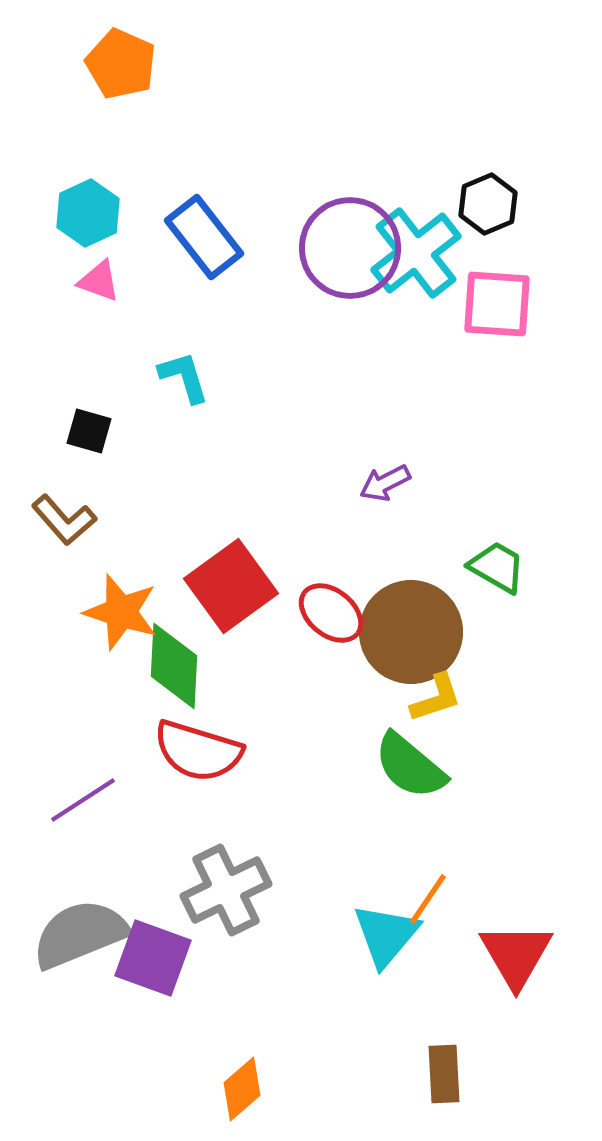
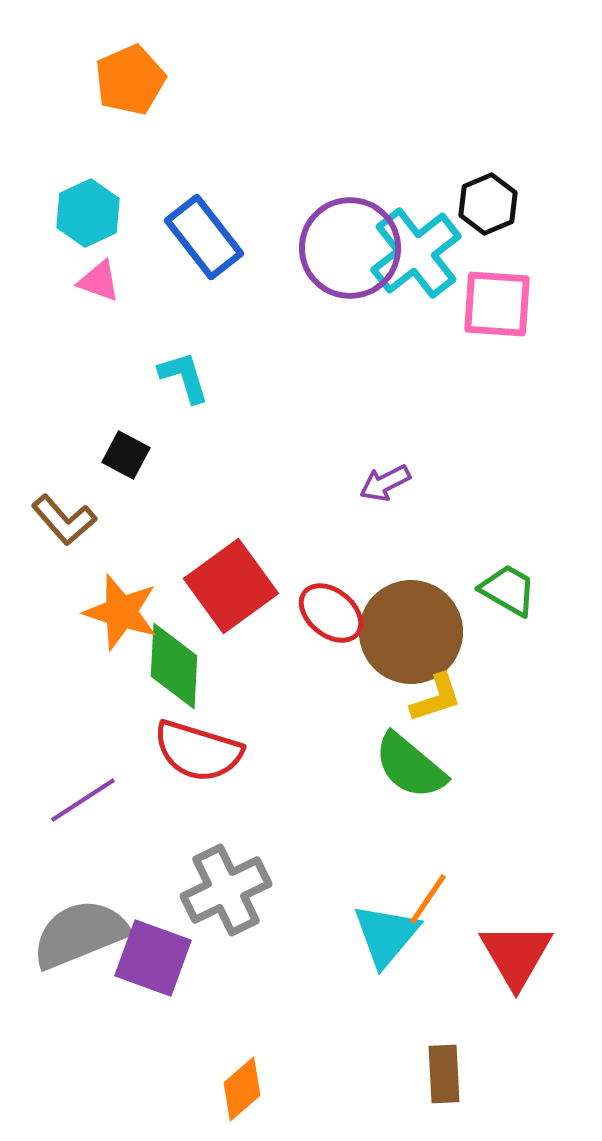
orange pentagon: moved 9 px right, 16 px down; rotated 24 degrees clockwise
black square: moved 37 px right, 24 px down; rotated 12 degrees clockwise
green trapezoid: moved 11 px right, 23 px down
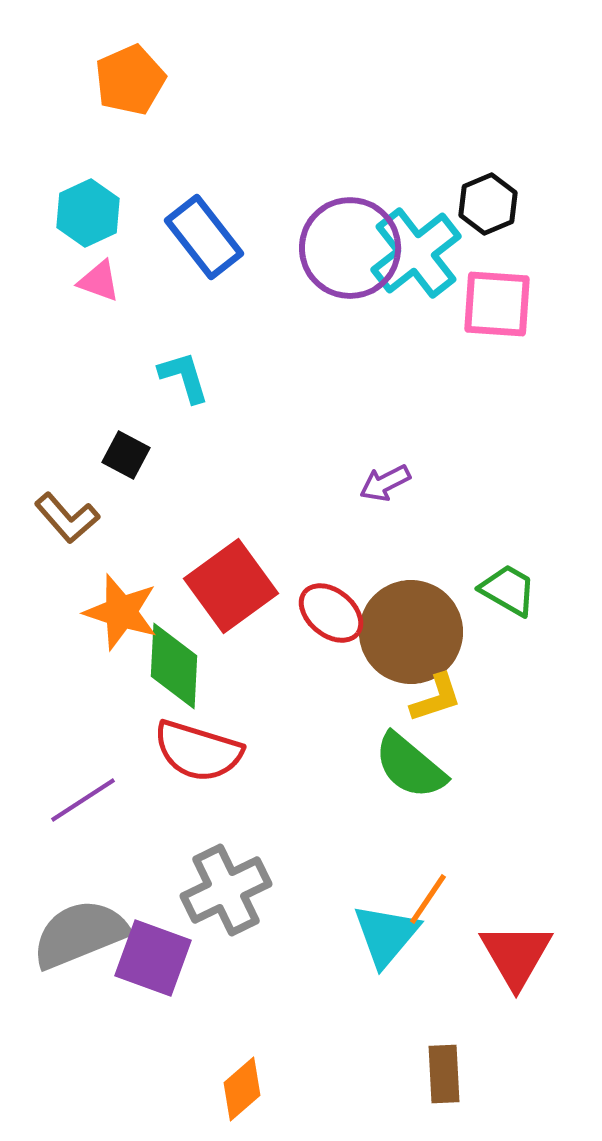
brown L-shape: moved 3 px right, 2 px up
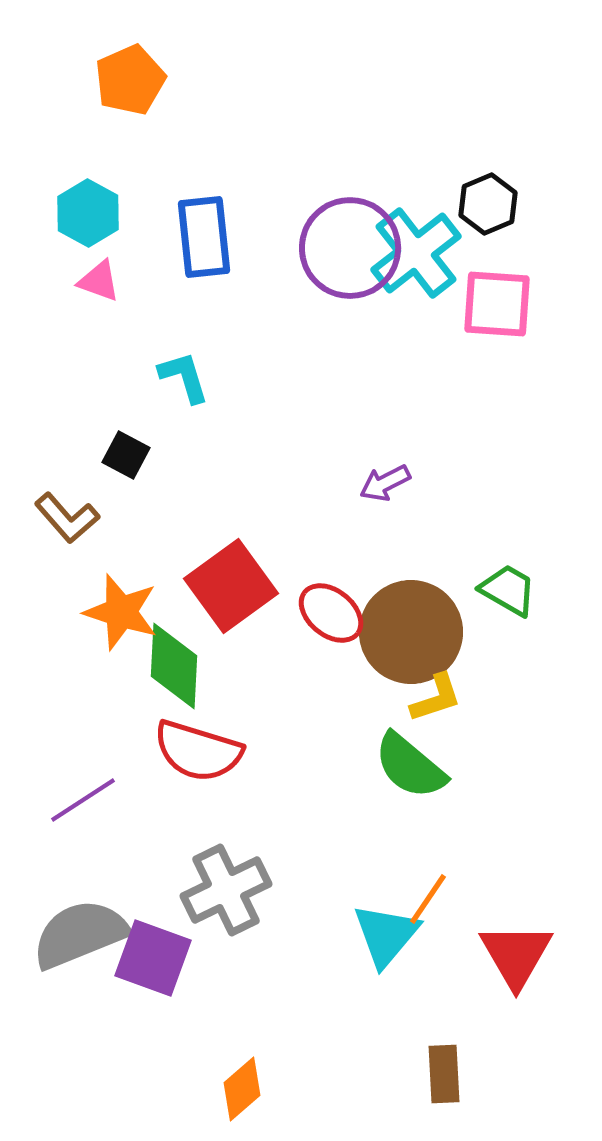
cyan hexagon: rotated 6 degrees counterclockwise
blue rectangle: rotated 32 degrees clockwise
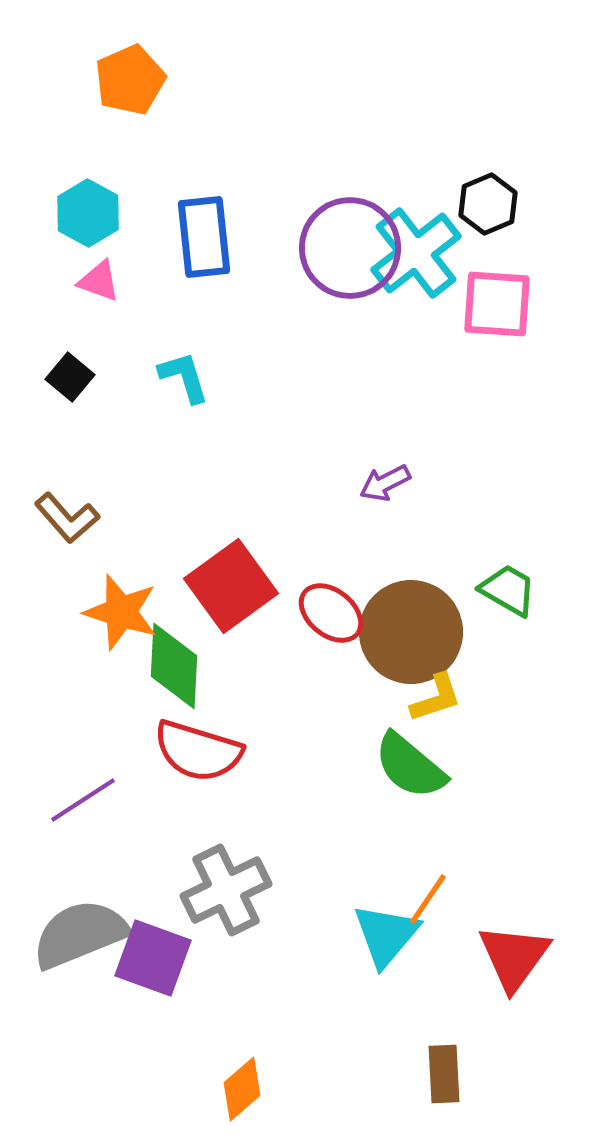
black square: moved 56 px left, 78 px up; rotated 12 degrees clockwise
red triangle: moved 2 px left, 2 px down; rotated 6 degrees clockwise
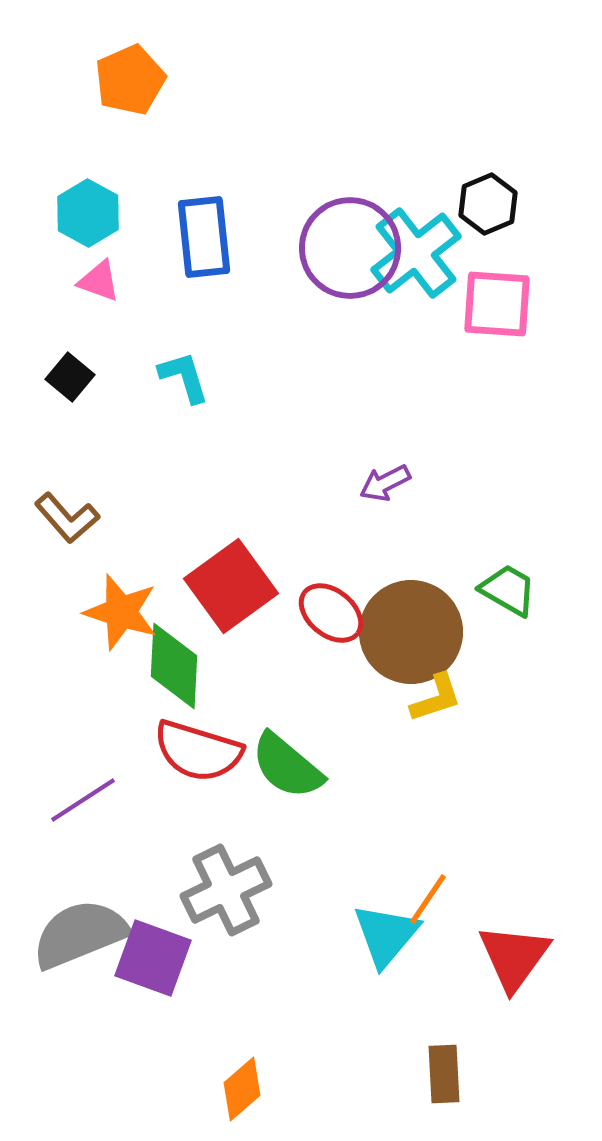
green semicircle: moved 123 px left
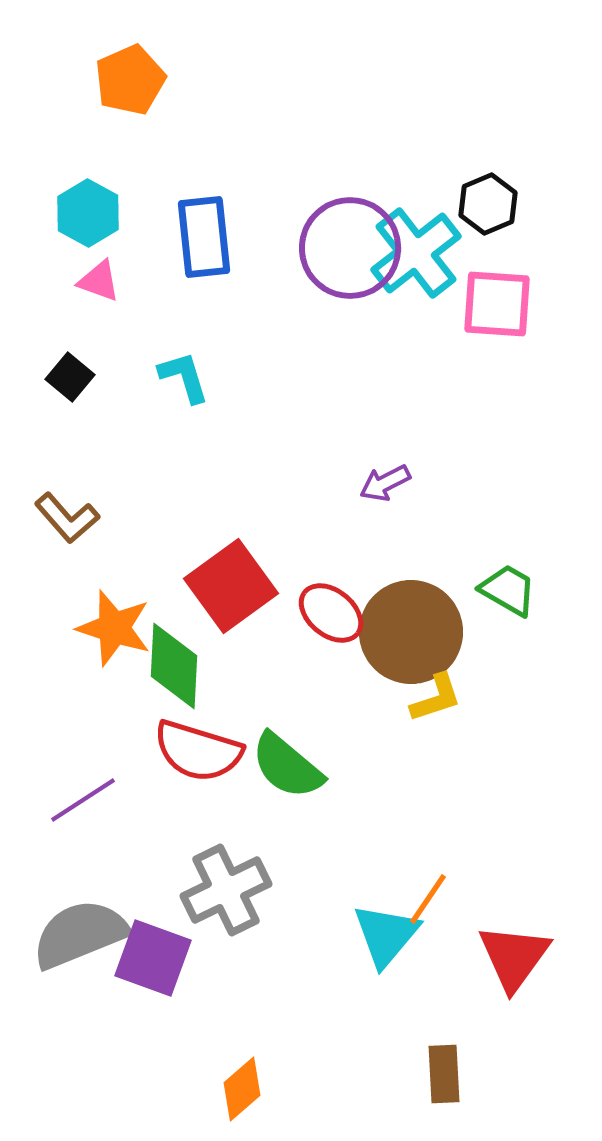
orange star: moved 7 px left, 16 px down
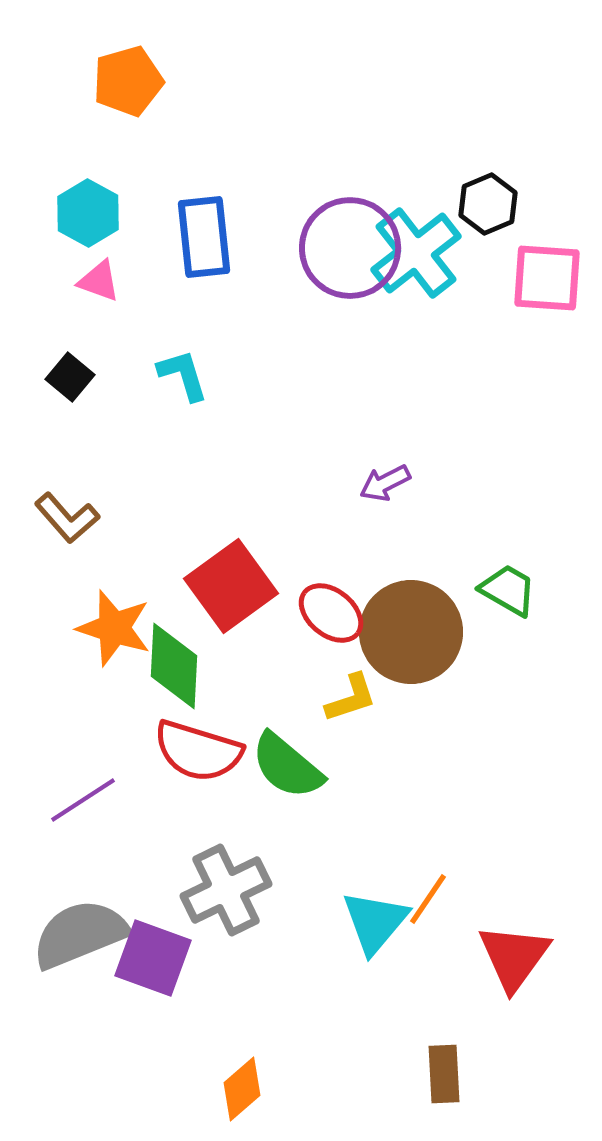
orange pentagon: moved 2 px left, 1 px down; rotated 8 degrees clockwise
pink square: moved 50 px right, 26 px up
cyan L-shape: moved 1 px left, 2 px up
yellow L-shape: moved 85 px left
cyan triangle: moved 11 px left, 13 px up
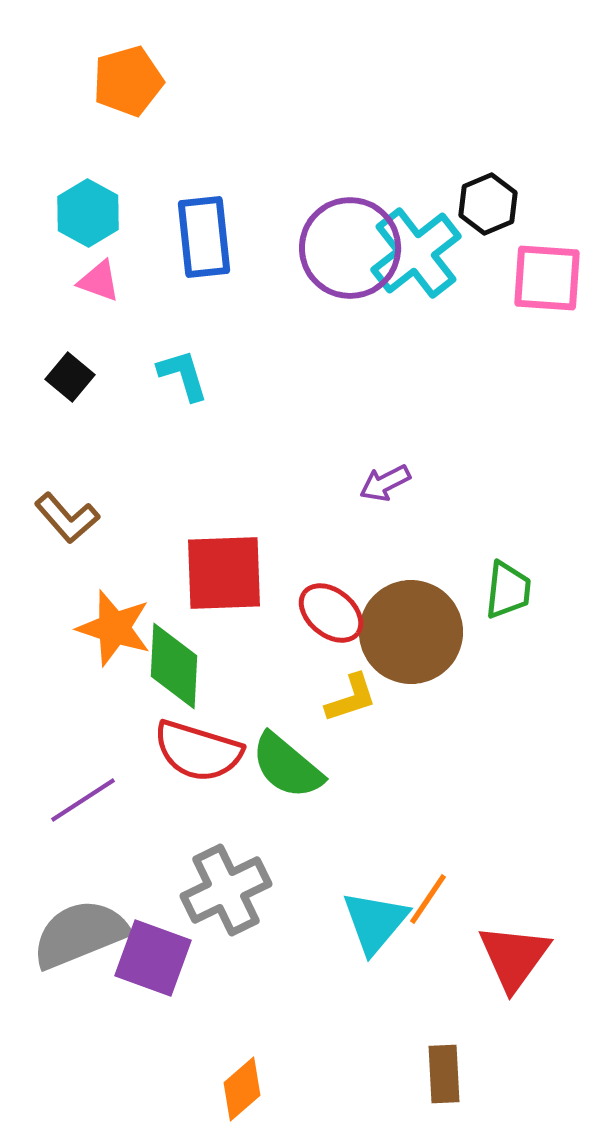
red square: moved 7 px left, 13 px up; rotated 34 degrees clockwise
green trapezoid: rotated 66 degrees clockwise
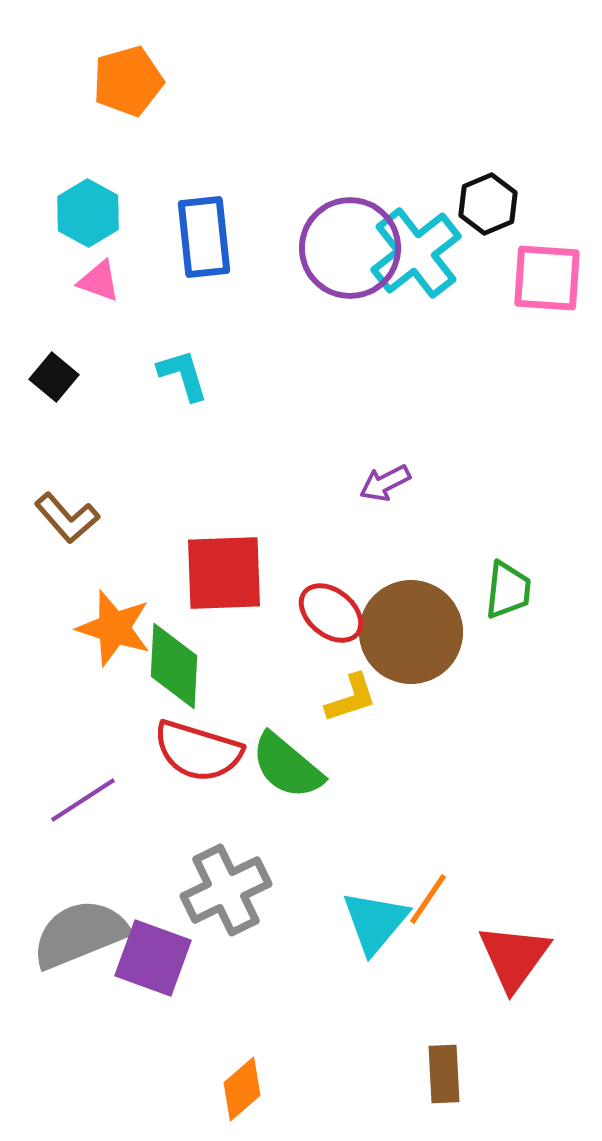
black square: moved 16 px left
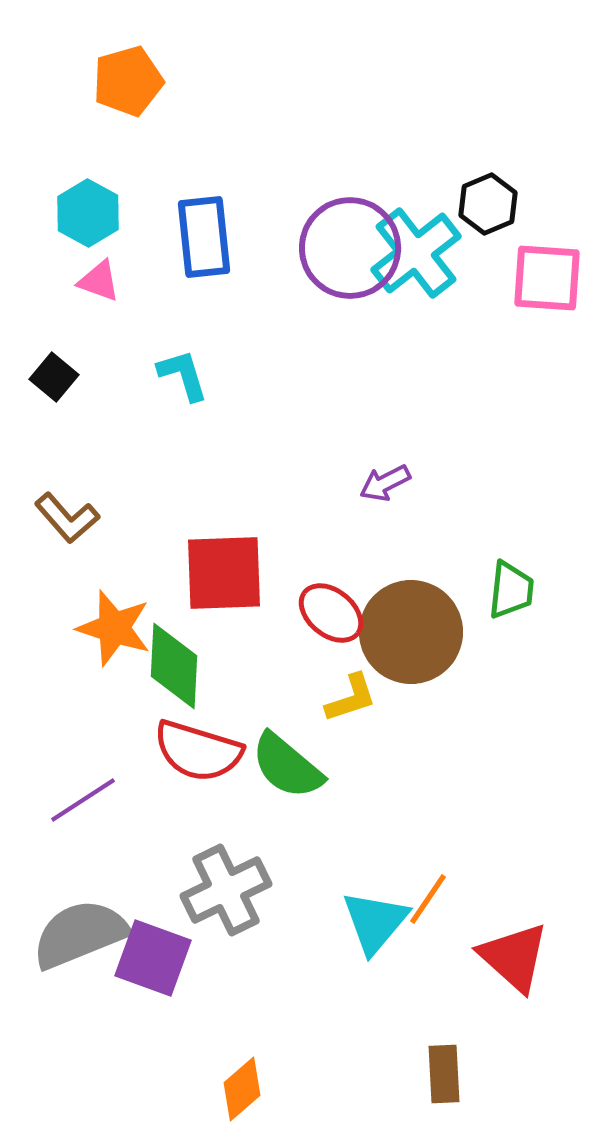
green trapezoid: moved 3 px right
red triangle: rotated 24 degrees counterclockwise
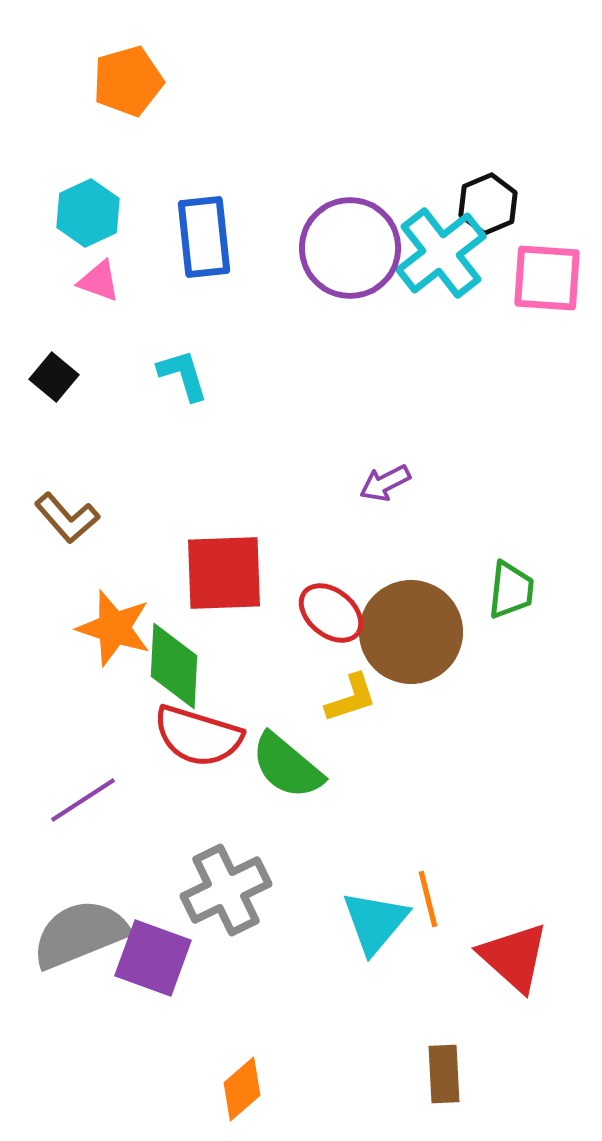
cyan hexagon: rotated 6 degrees clockwise
cyan cross: moved 25 px right
red semicircle: moved 15 px up
orange line: rotated 48 degrees counterclockwise
